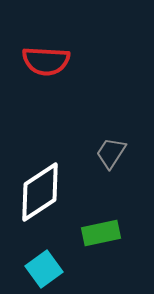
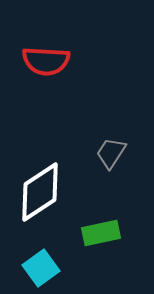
cyan square: moved 3 px left, 1 px up
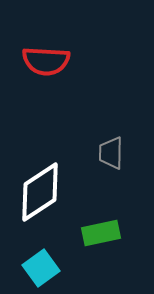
gray trapezoid: rotated 32 degrees counterclockwise
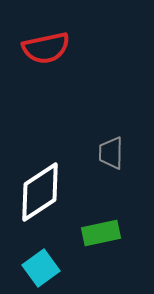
red semicircle: moved 13 px up; rotated 15 degrees counterclockwise
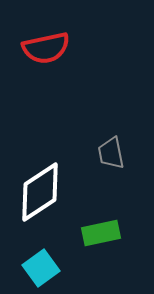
gray trapezoid: rotated 12 degrees counterclockwise
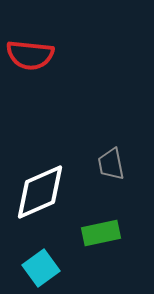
red semicircle: moved 16 px left, 7 px down; rotated 18 degrees clockwise
gray trapezoid: moved 11 px down
white diamond: rotated 10 degrees clockwise
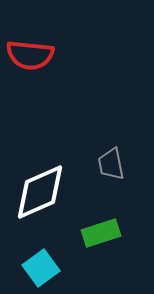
green rectangle: rotated 6 degrees counterclockwise
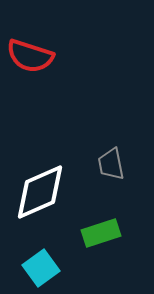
red semicircle: moved 1 px down; rotated 12 degrees clockwise
